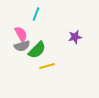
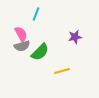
green semicircle: moved 3 px right, 2 px down
yellow line: moved 15 px right, 5 px down
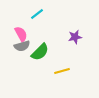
cyan line: moved 1 px right; rotated 32 degrees clockwise
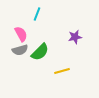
cyan line: rotated 32 degrees counterclockwise
gray semicircle: moved 2 px left, 4 px down
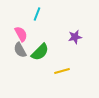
gray semicircle: rotated 77 degrees clockwise
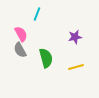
green semicircle: moved 6 px right, 6 px down; rotated 60 degrees counterclockwise
yellow line: moved 14 px right, 4 px up
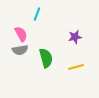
gray semicircle: rotated 70 degrees counterclockwise
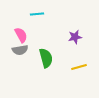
cyan line: rotated 64 degrees clockwise
pink semicircle: moved 1 px down
yellow line: moved 3 px right
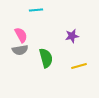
cyan line: moved 1 px left, 4 px up
purple star: moved 3 px left, 1 px up
yellow line: moved 1 px up
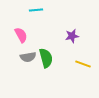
gray semicircle: moved 8 px right, 7 px down
yellow line: moved 4 px right, 2 px up; rotated 35 degrees clockwise
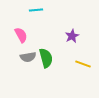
purple star: rotated 16 degrees counterclockwise
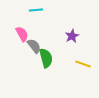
pink semicircle: moved 1 px right, 1 px up
gray semicircle: moved 6 px right, 11 px up; rotated 119 degrees counterclockwise
